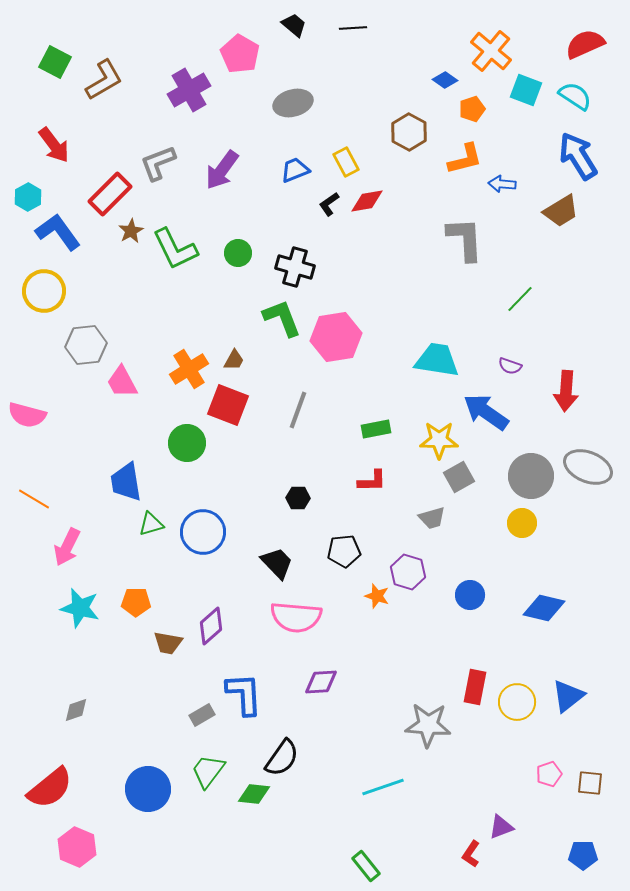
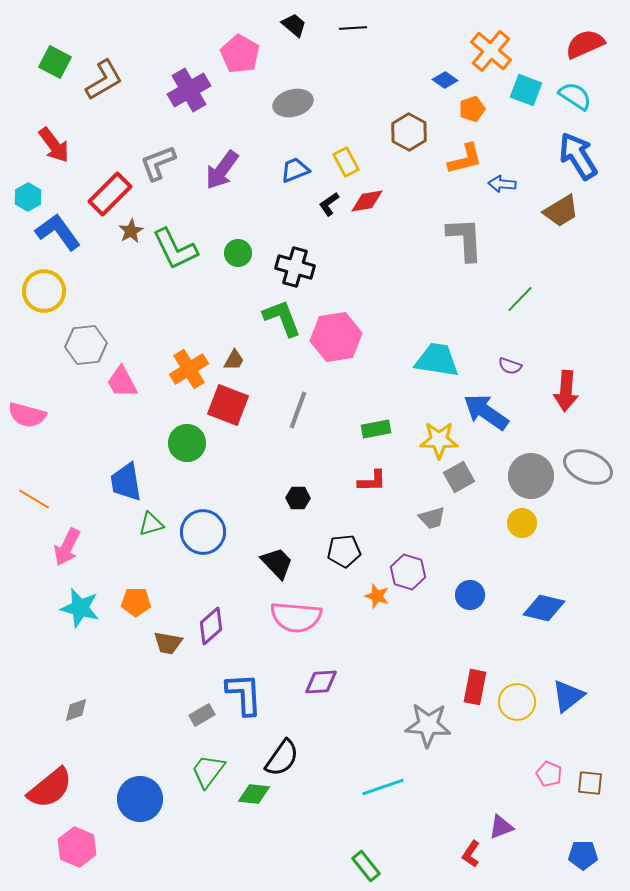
pink pentagon at (549, 774): rotated 30 degrees counterclockwise
blue circle at (148, 789): moved 8 px left, 10 px down
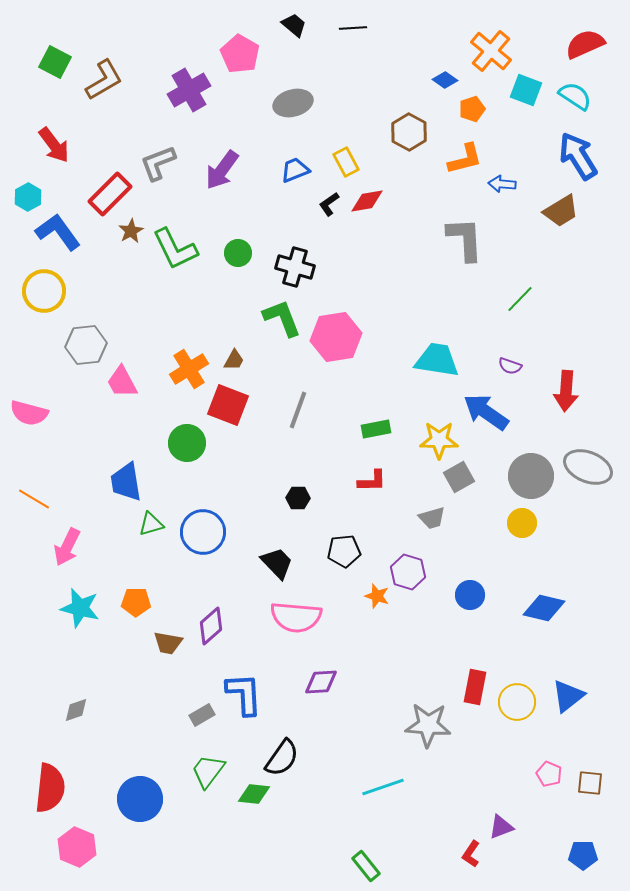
pink semicircle at (27, 415): moved 2 px right, 2 px up
red semicircle at (50, 788): rotated 45 degrees counterclockwise
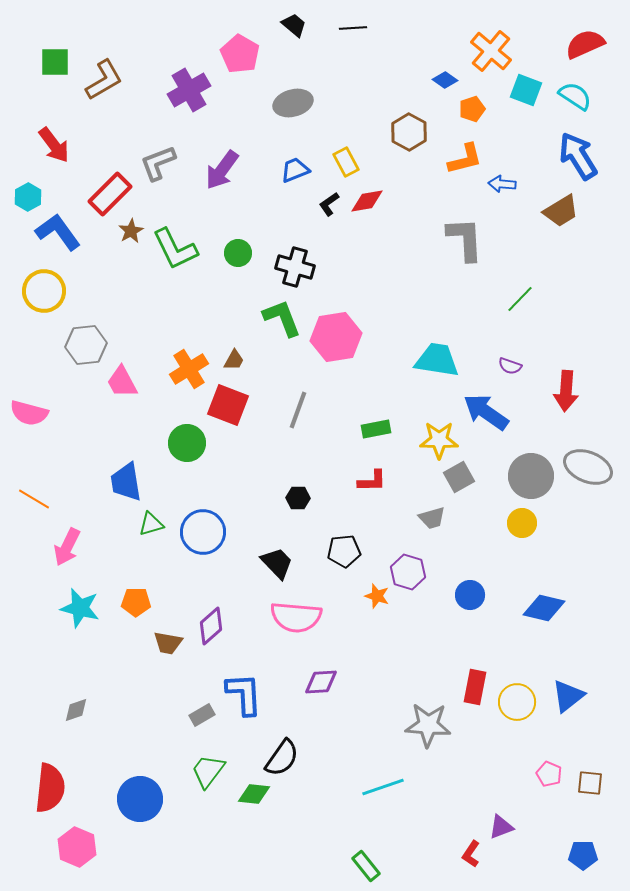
green square at (55, 62): rotated 28 degrees counterclockwise
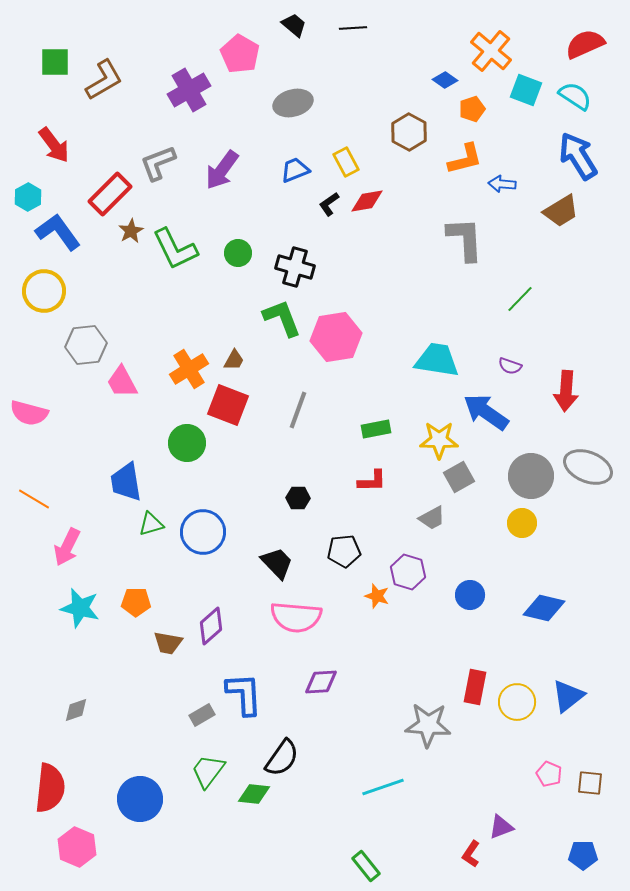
gray trapezoid at (432, 518): rotated 12 degrees counterclockwise
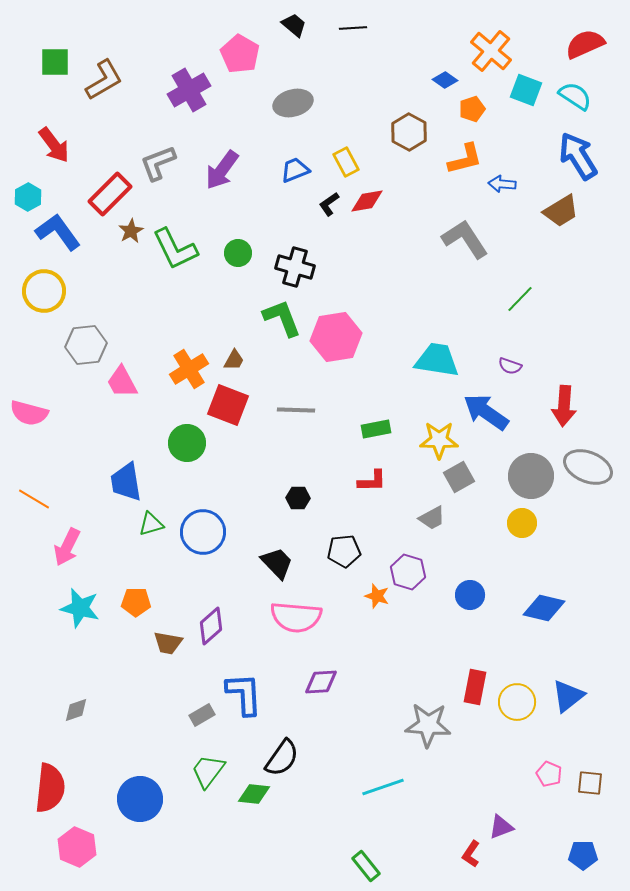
gray L-shape at (465, 239): rotated 30 degrees counterclockwise
red arrow at (566, 391): moved 2 px left, 15 px down
gray line at (298, 410): moved 2 px left; rotated 72 degrees clockwise
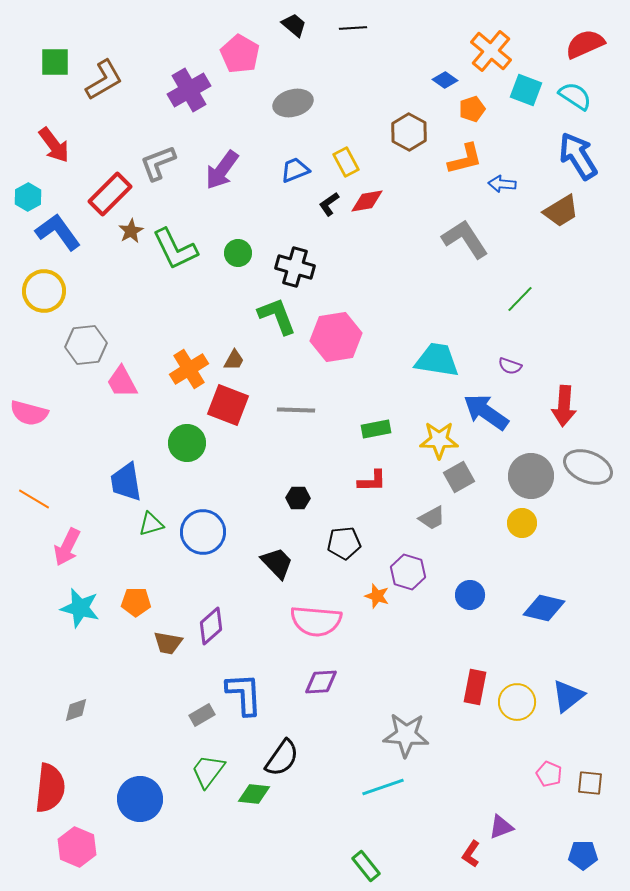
green L-shape at (282, 318): moved 5 px left, 2 px up
black pentagon at (344, 551): moved 8 px up
pink semicircle at (296, 617): moved 20 px right, 4 px down
gray star at (428, 725): moved 22 px left, 10 px down
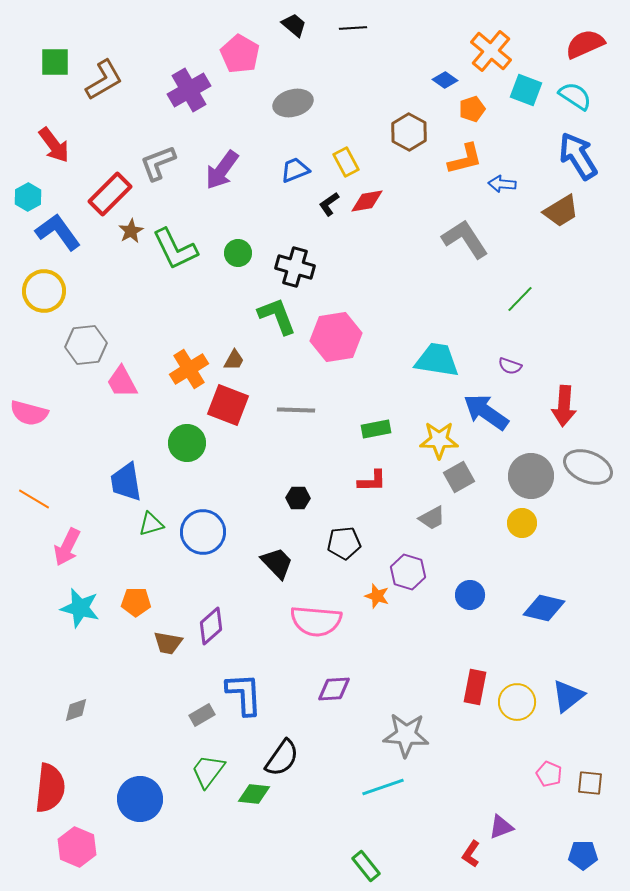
purple diamond at (321, 682): moved 13 px right, 7 px down
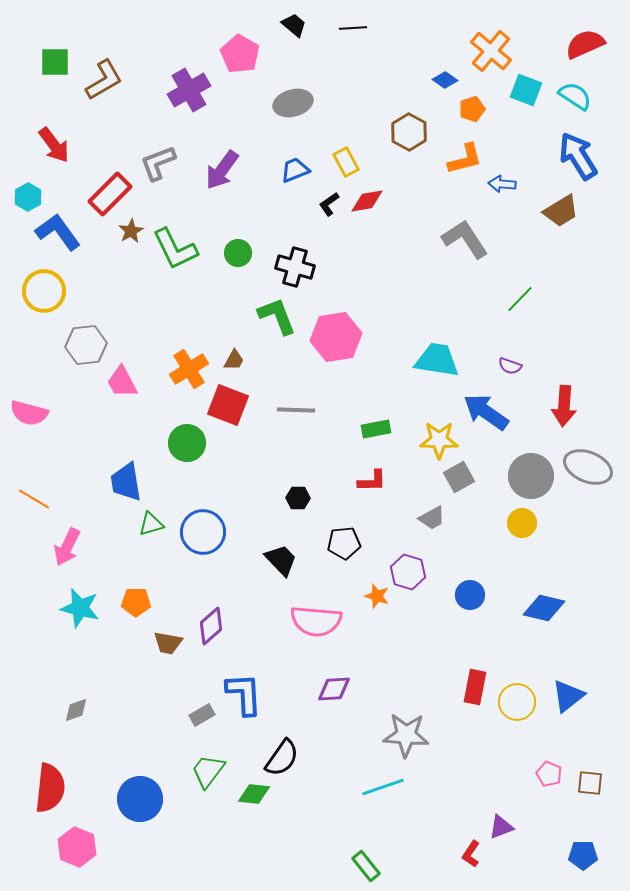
black trapezoid at (277, 563): moved 4 px right, 3 px up
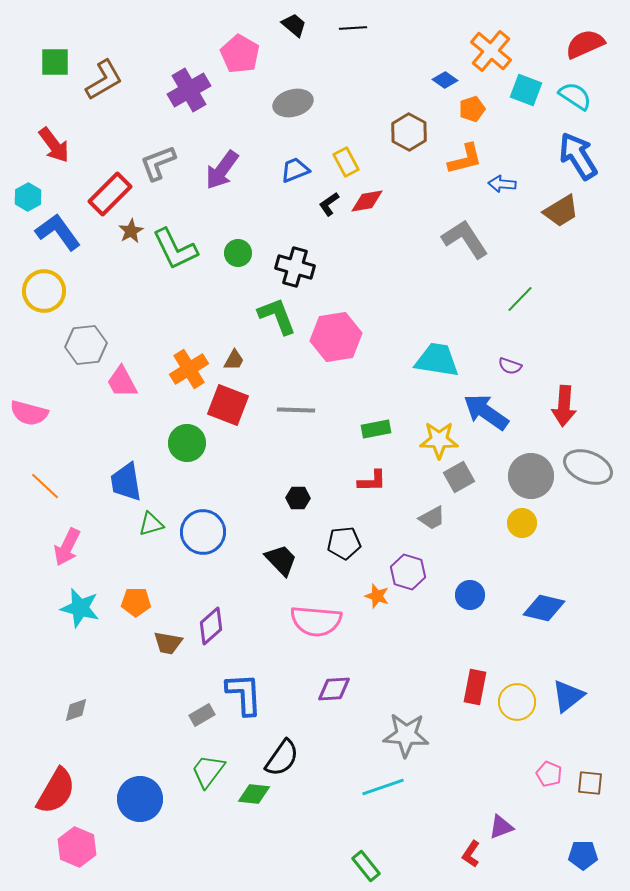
orange line at (34, 499): moved 11 px right, 13 px up; rotated 12 degrees clockwise
red semicircle at (50, 788): moved 6 px right, 3 px down; rotated 24 degrees clockwise
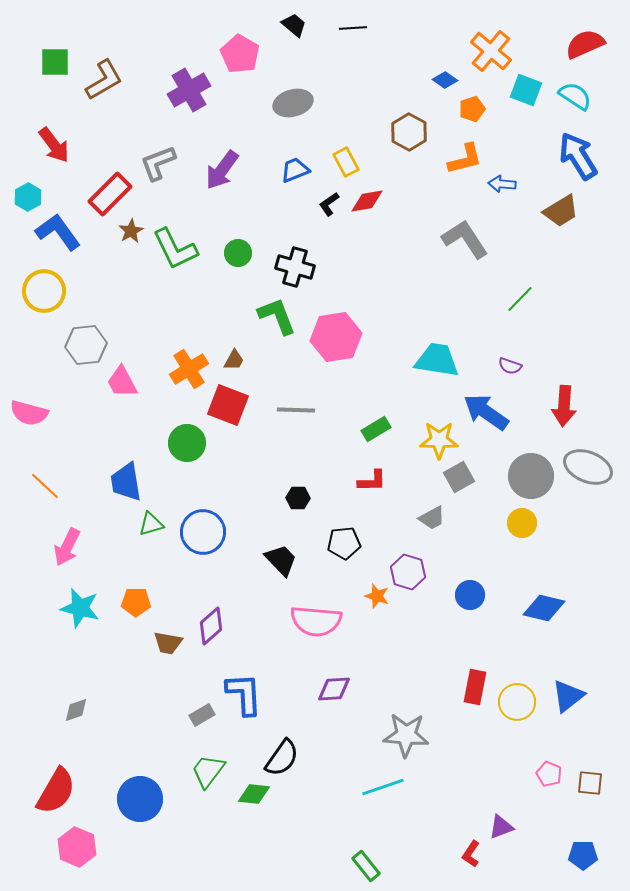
green rectangle at (376, 429): rotated 20 degrees counterclockwise
